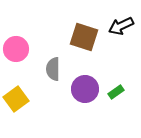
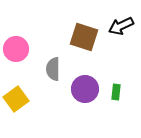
green rectangle: rotated 49 degrees counterclockwise
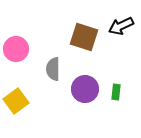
yellow square: moved 2 px down
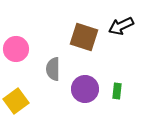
green rectangle: moved 1 px right, 1 px up
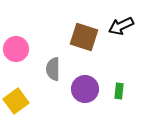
green rectangle: moved 2 px right
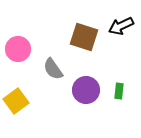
pink circle: moved 2 px right
gray semicircle: rotated 35 degrees counterclockwise
purple circle: moved 1 px right, 1 px down
